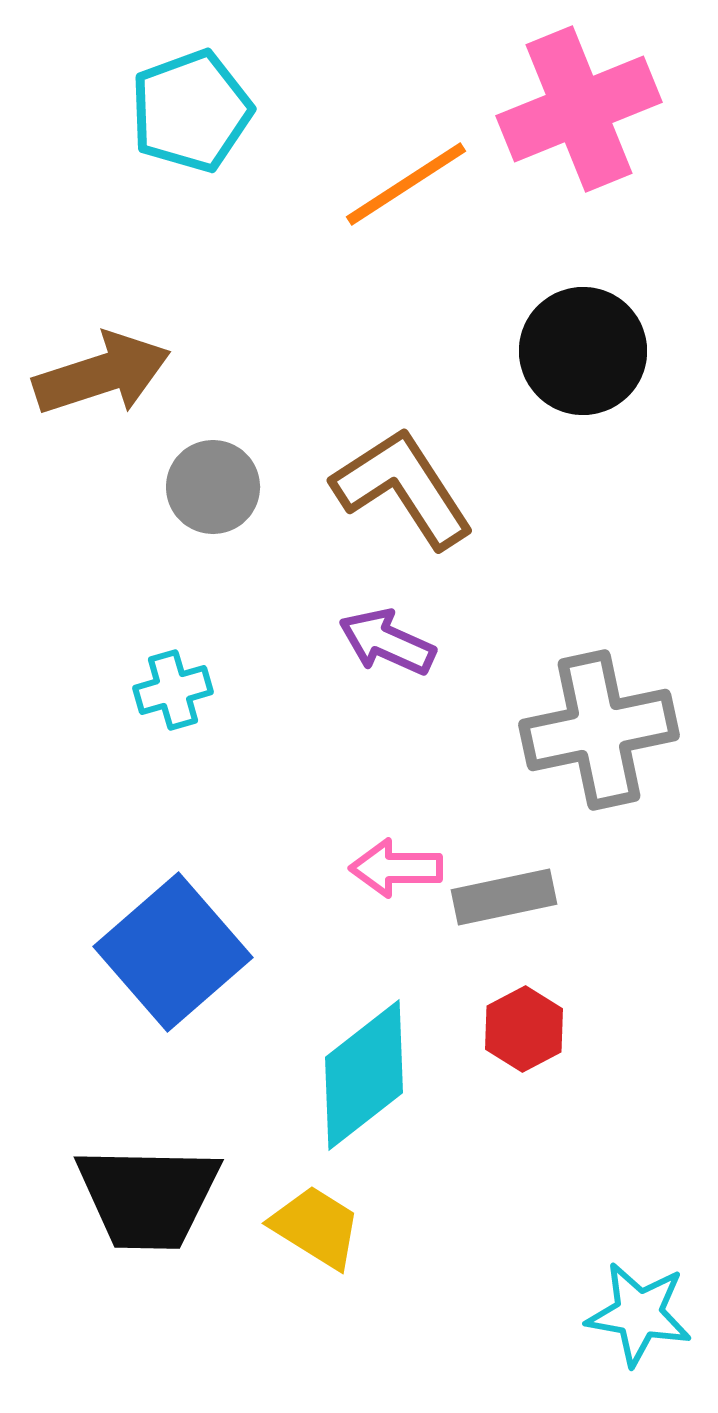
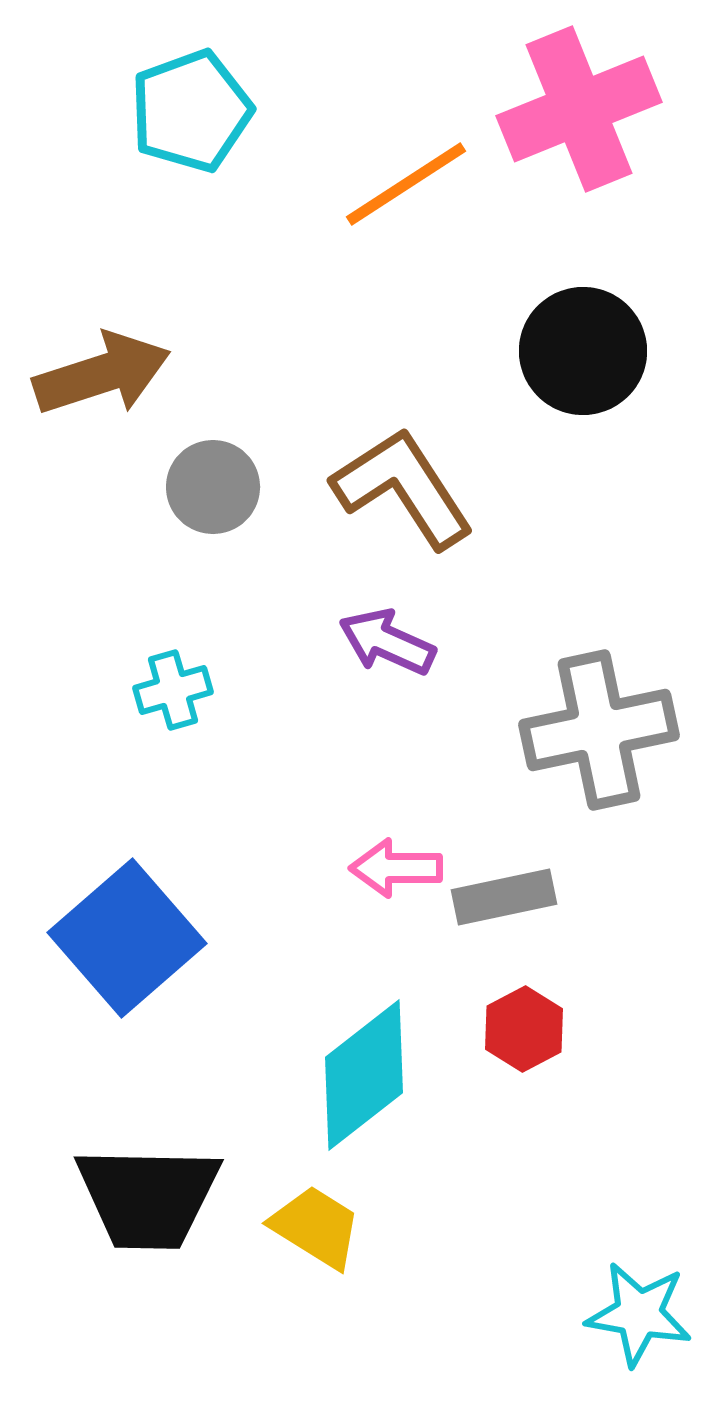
blue square: moved 46 px left, 14 px up
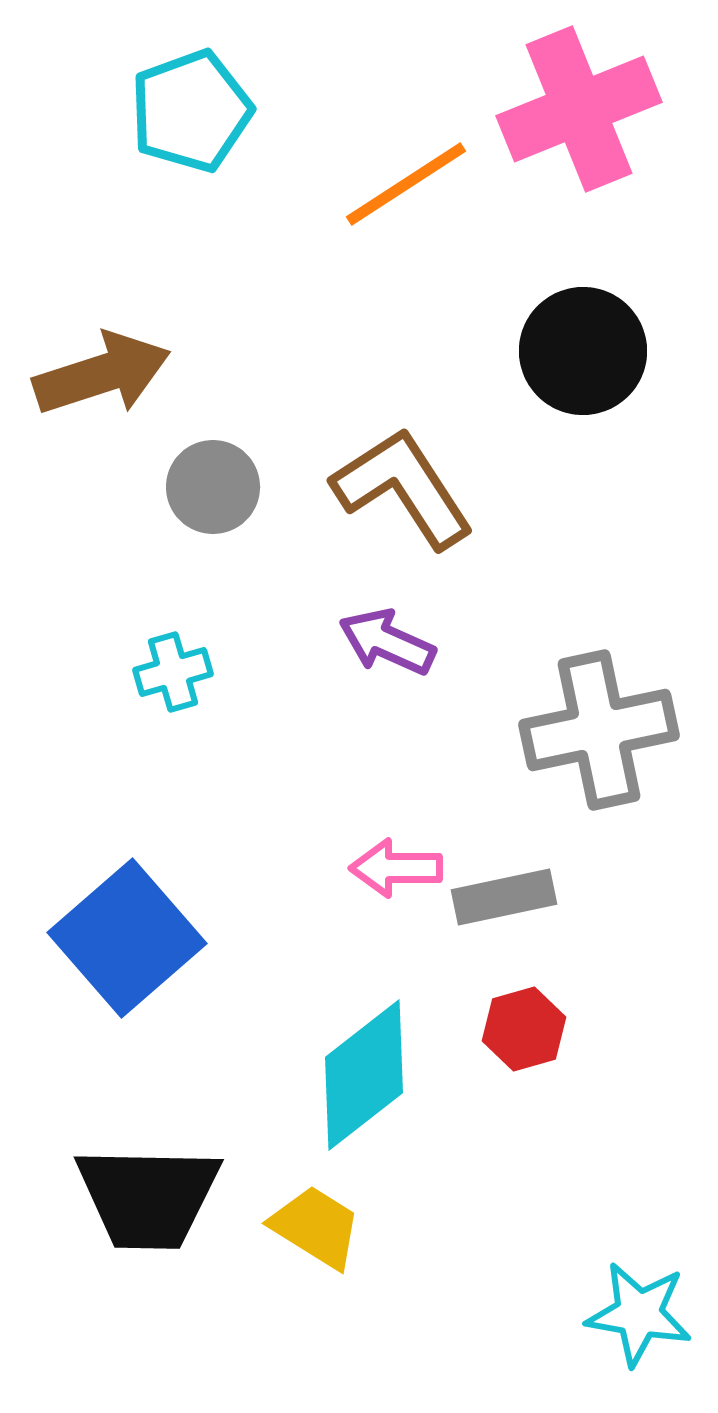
cyan cross: moved 18 px up
red hexagon: rotated 12 degrees clockwise
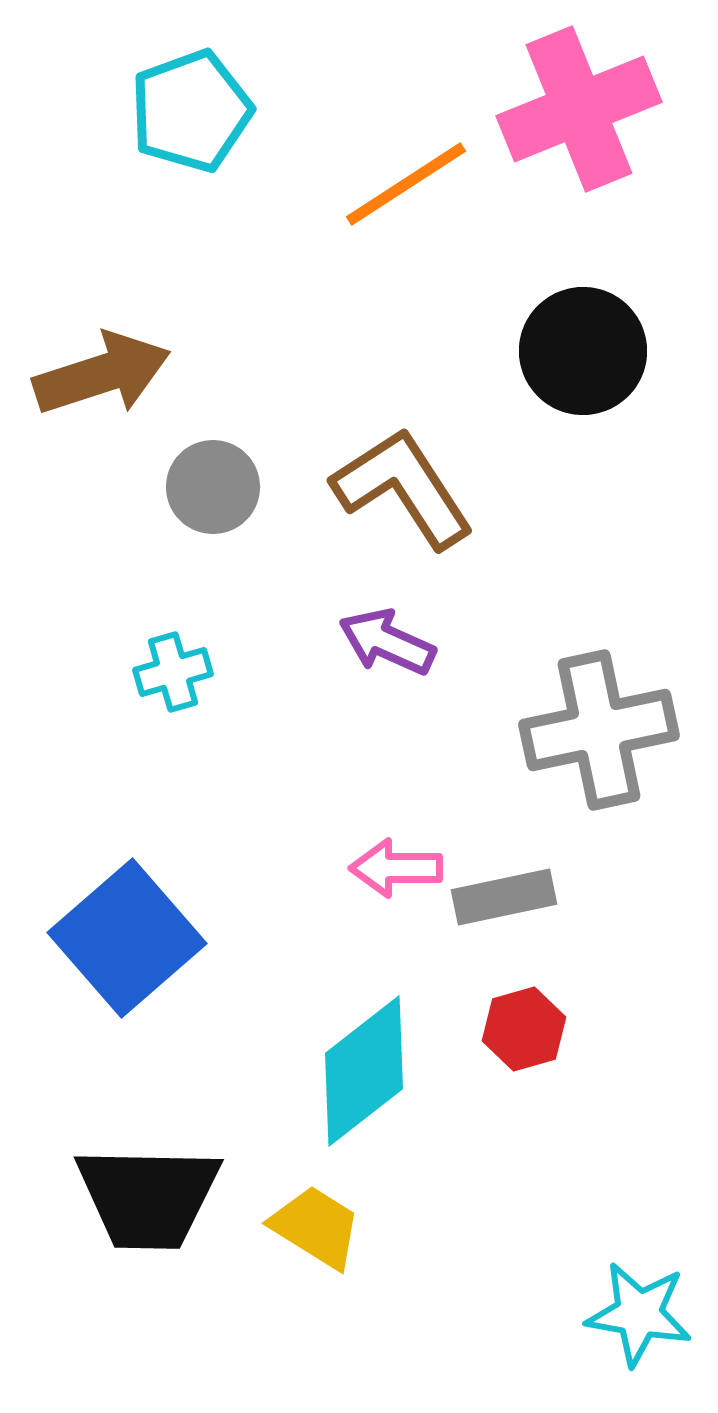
cyan diamond: moved 4 px up
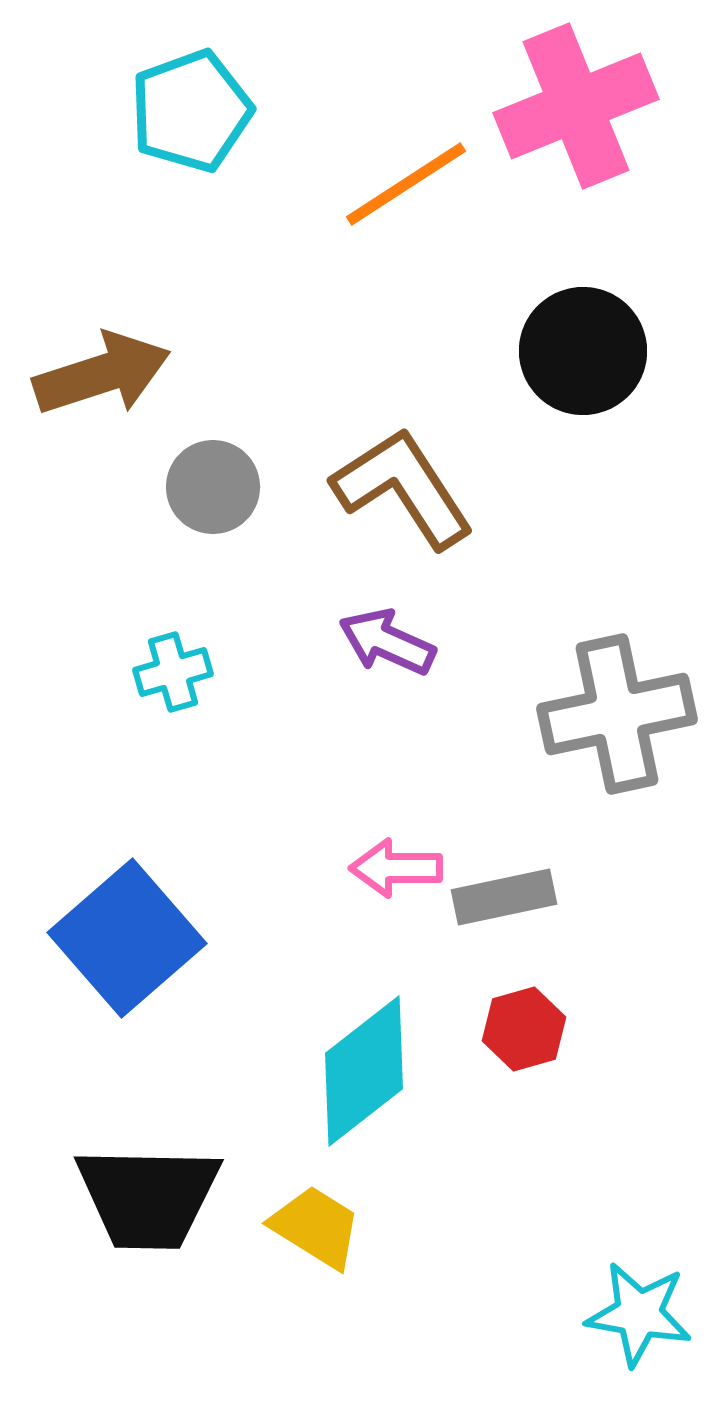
pink cross: moved 3 px left, 3 px up
gray cross: moved 18 px right, 16 px up
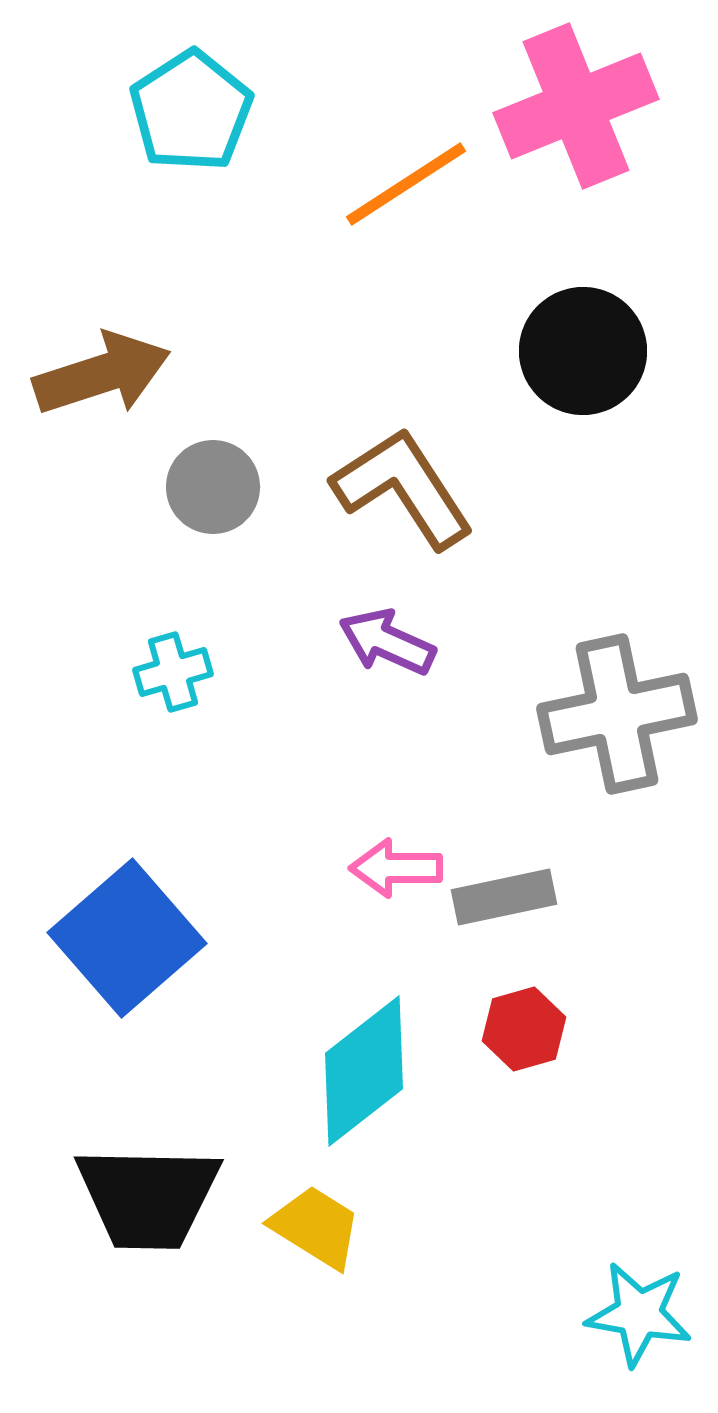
cyan pentagon: rotated 13 degrees counterclockwise
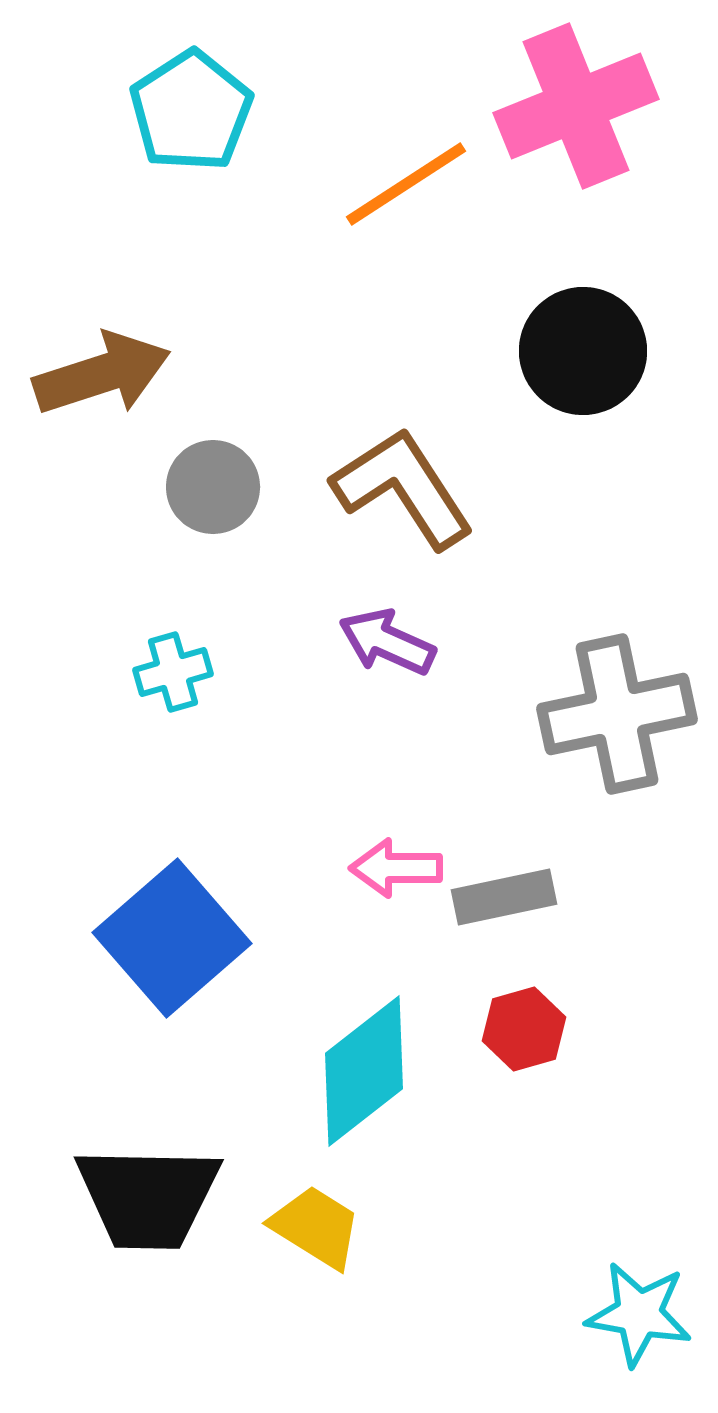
blue square: moved 45 px right
